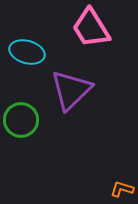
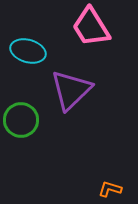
pink trapezoid: moved 1 px up
cyan ellipse: moved 1 px right, 1 px up
orange L-shape: moved 12 px left
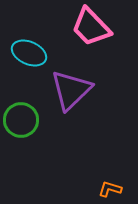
pink trapezoid: rotated 12 degrees counterclockwise
cyan ellipse: moved 1 px right, 2 px down; rotated 8 degrees clockwise
